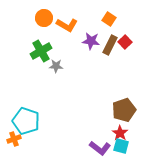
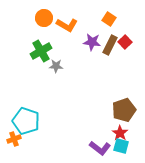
purple star: moved 1 px right, 1 px down
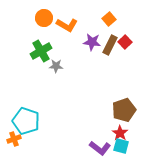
orange square: rotated 16 degrees clockwise
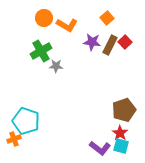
orange square: moved 2 px left, 1 px up
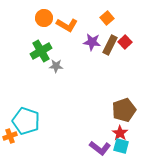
orange cross: moved 4 px left, 3 px up
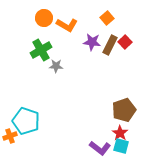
green cross: moved 1 px up
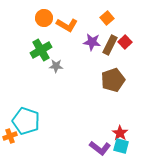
brown pentagon: moved 11 px left, 30 px up
